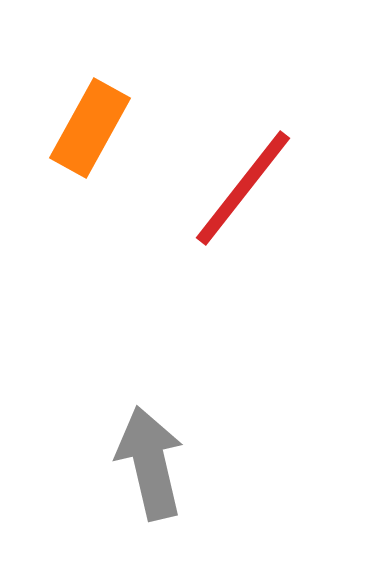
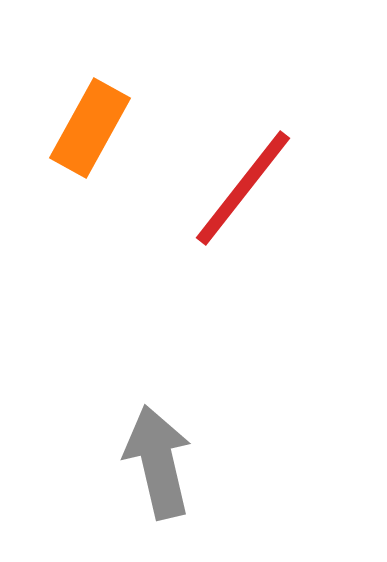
gray arrow: moved 8 px right, 1 px up
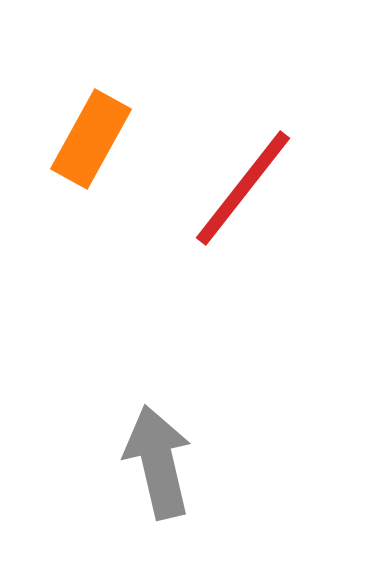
orange rectangle: moved 1 px right, 11 px down
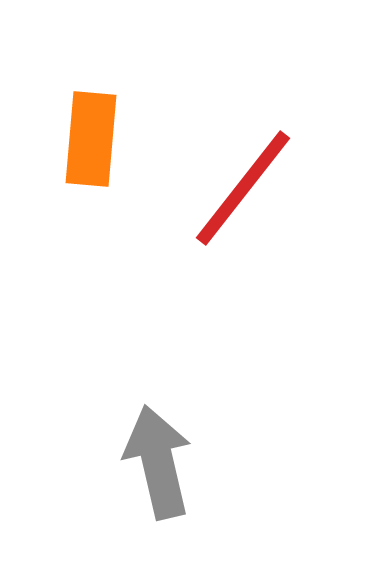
orange rectangle: rotated 24 degrees counterclockwise
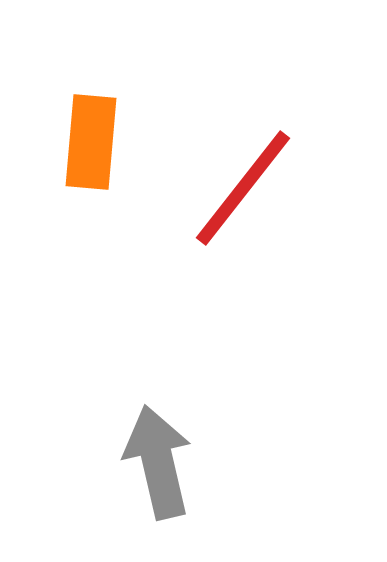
orange rectangle: moved 3 px down
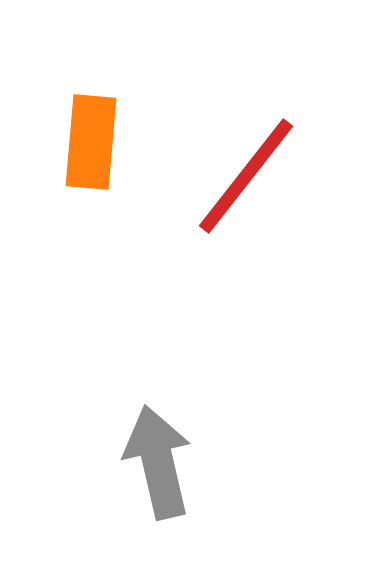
red line: moved 3 px right, 12 px up
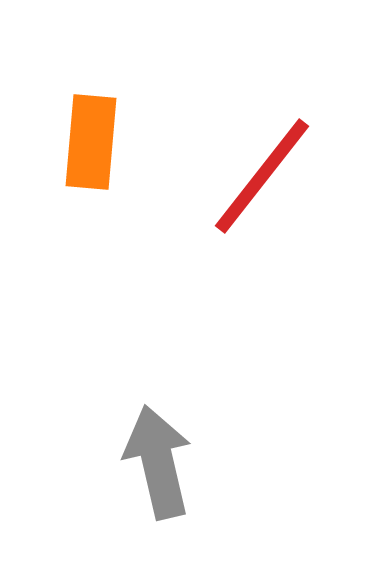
red line: moved 16 px right
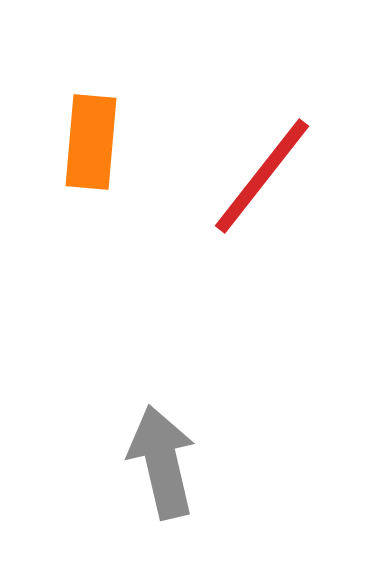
gray arrow: moved 4 px right
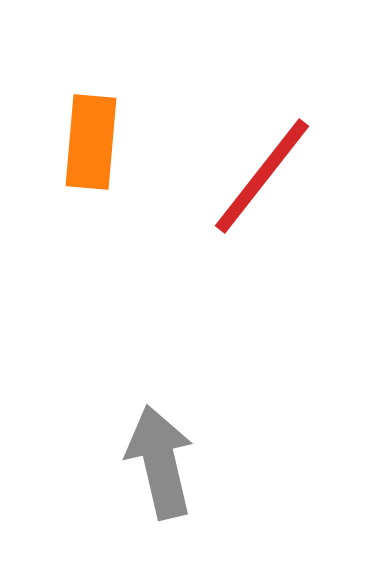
gray arrow: moved 2 px left
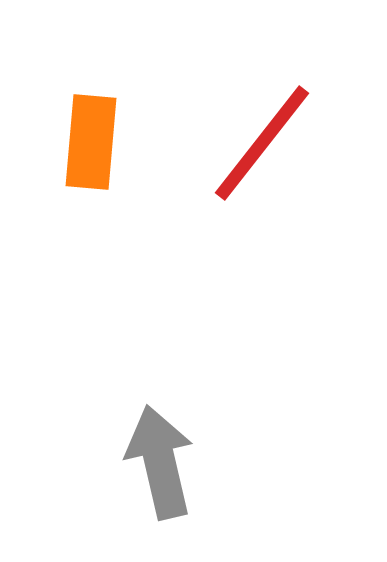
red line: moved 33 px up
